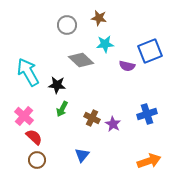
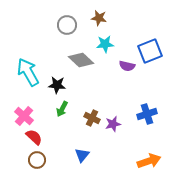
purple star: rotated 28 degrees clockwise
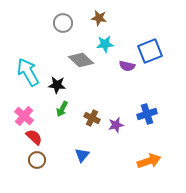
gray circle: moved 4 px left, 2 px up
purple star: moved 3 px right, 1 px down
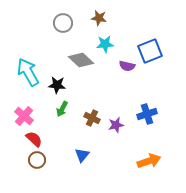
red semicircle: moved 2 px down
